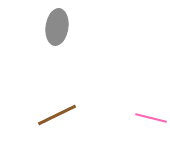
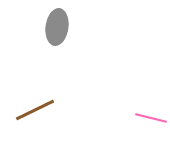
brown line: moved 22 px left, 5 px up
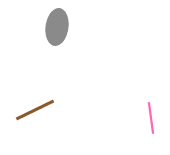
pink line: rotated 68 degrees clockwise
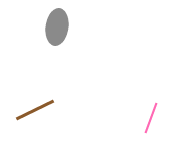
pink line: rotated 28 degrees clockwise
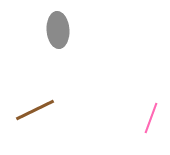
gray ellipse: moved 1 px right, 3 px down; rotated 12 degrees counterclockwise
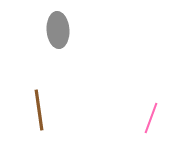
brown line: moved 4 px right; rotated 72 degrees counterclockwise
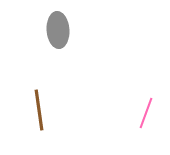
pink line: moved 5 px left, 5 px up
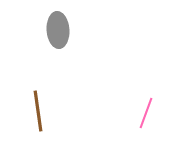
brown line: moved 1 px left, 1 px down
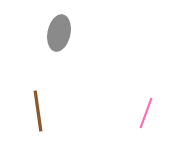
gray ellipse: moved 1 px right, 3 px down; rotated 16 degrees clockwise
